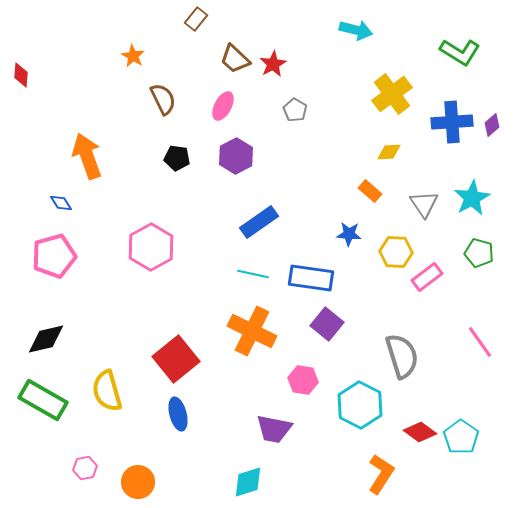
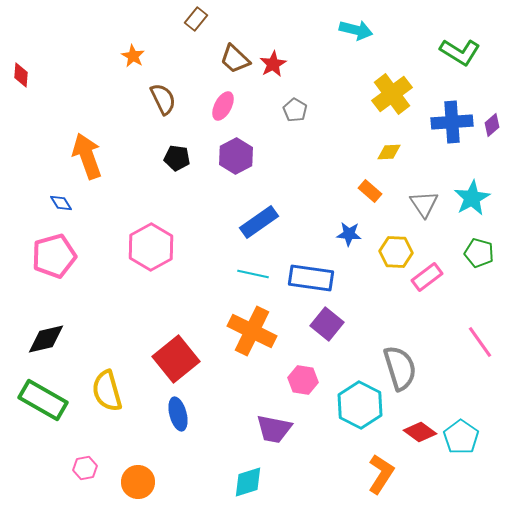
gray semicircle at (402, 356): moved 2 px left, 12 px down
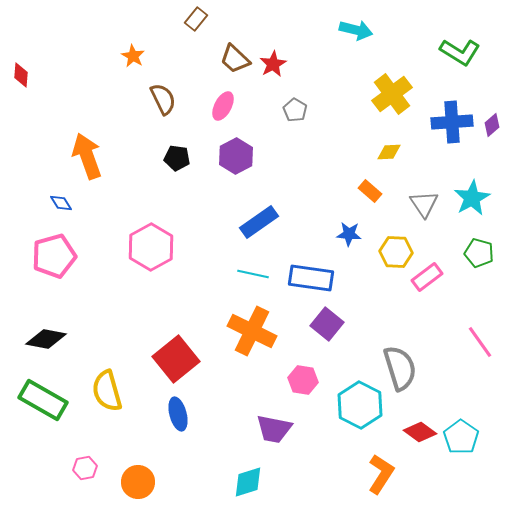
black diamond at (46, 339): rotated 24 degrees clockwise
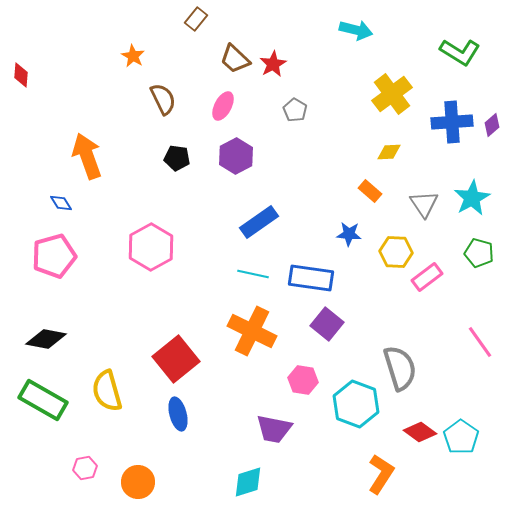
cyan hexagon at (360, 405): moved 4 px left, 1 px up; rotated 6 degrees counterclockwise
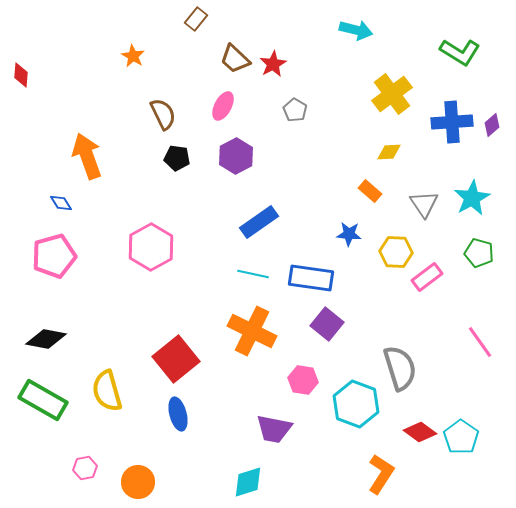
brown semicircle at (163, 99): moved 15 px down
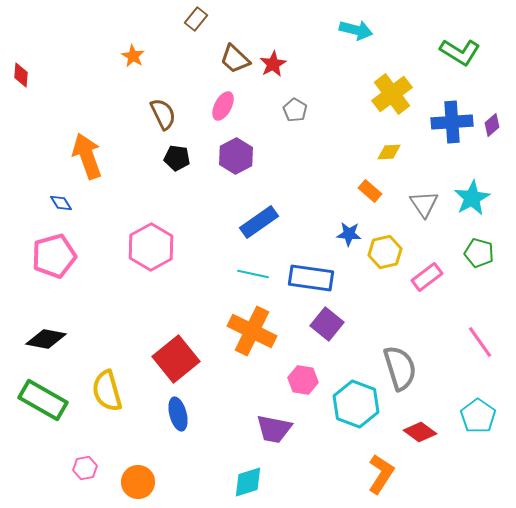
yellow hexagon at (396, 252): moved 11 px left; rotated 16 degrees counterclockwise
cyan pentagon at (461, 437): moved 17 px right, 21 px up
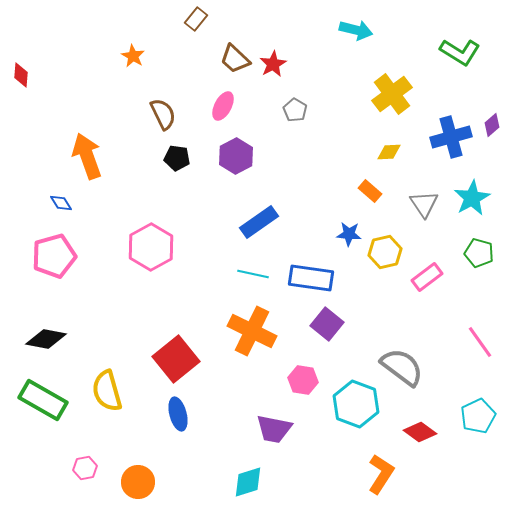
blue cross at (452, 122): moved 1 px left, 15 px down; rotated 12 degrees counterclockwise
gray semicircle at (400, 368): moved 2 px right, 1 px up; rotated 36 degrees counterclockwise
cyan pentagon at (478, 416): rotated 12 degrees clockwise
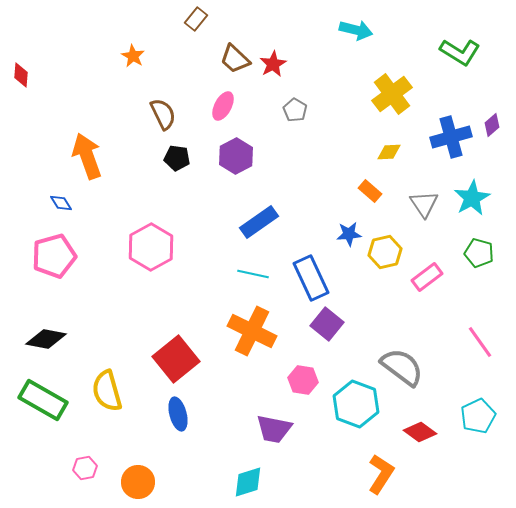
blue star at (349, 234): rotated 10 degrees counterclockwise
blue rectangle at (311, 278): rotated 57 degrees clockwise
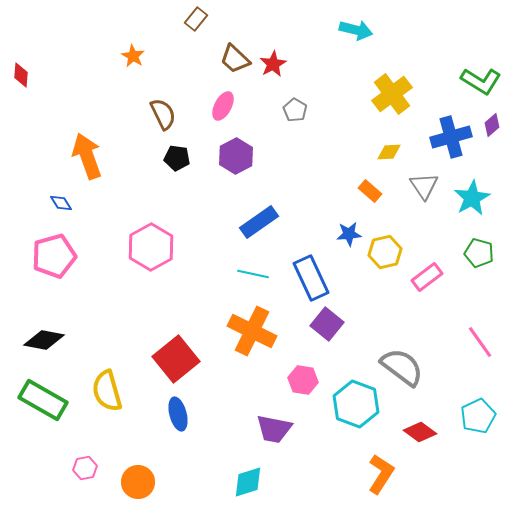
green L-shape at (460, 52): moved 21 px right, 29 px down
gray triangle at (424, 204): moved 18 px up
black diamond at (46, 339): moved 2 px left, 1 px down
